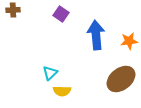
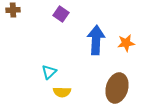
blue arrow: moved 5 px down; rotated 8 degrees clockwise
orange star: moved 3 px left, 2 px down
cyan triangle: moved 1 px left, 1 px up
brown ellipse: moved 4 px left, 9 px down; rotated 36 degrees counterclockwise
yellow semicircle: moved 1 px down
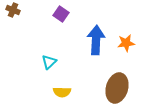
brown cross: rotated 24 degrees clockwise
cyan triangle: moved 10 px up
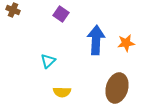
cyan triangle: moved 1 px left, 1 px up
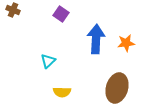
blue arrow: moved 1 px up
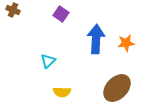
brown ellipse: rotated 28 degrees clockwise
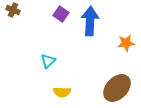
blue arrow: moved 6 px left, 18 px up
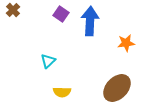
brown cross: rotated 24 degrees clockwise
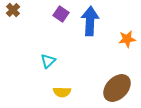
orange star: moved 1 px right, 4 px up
